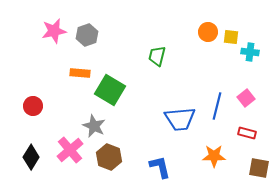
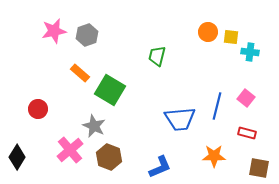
orange rectangle: rotated 36 degrees clockwise
pink square: rotated 12 degrees counterclockwise
red circle: moved 5 px right, 3 px down
black diamond: moved 14 px left
blue L-shape: rotated 80 degrees clockwise
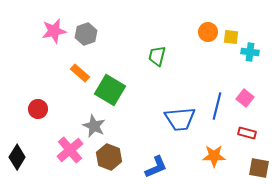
gray hexagon: moved 1 px left, 1 px up
pink square: moved 1 px left
blue L-shape: moved 4 px left
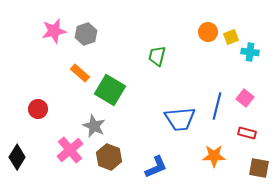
yellow square: rotated 28 degrees counterclockwise
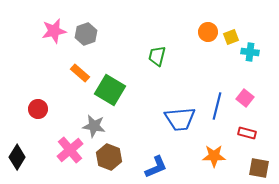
gray star: rotated 15 degrees counterclockwise
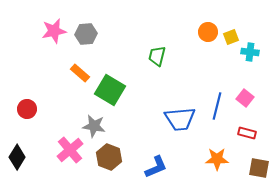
gray hexagon: rotated 15 degrees clockwise
red circle: moved 11 px left
orange star: moved 3 px right, 3 px down
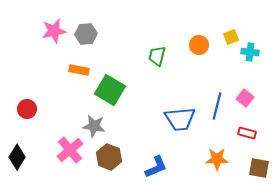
orange circle: moved 9 px left, 13 px down
orange rectangle: moved 1 px left, 3 px up; rotated 30 degrees counterclockwise
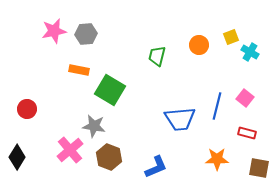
cyan cross: rotated 24 degrees clockwise
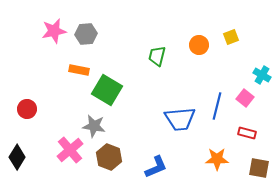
cyan cross: moved 12 px right, 23 px down
green square: moved 3 px left
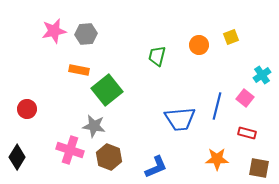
cyan cross: rotated 24 degrees clockwise
green square: rotated 20 degrees clockwise
pink cross: rotated 32 degrees counterclockwise
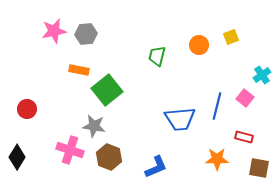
red rectangle: moved 3 px left, 4 px down
